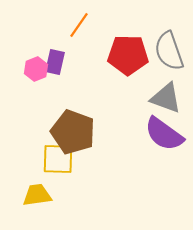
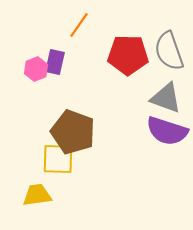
purple semicircle: moved 3 px right, 3 px up; rotated 18 degrees counterclockwise
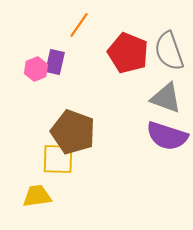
red pentagon: moved 2 px up; rotated 21 degrees clockwise
purple semicircle: moved 5 px down
yellow trapezoid: moved 1 px down
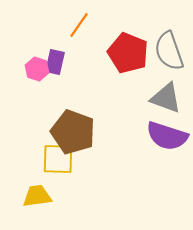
pink hexagon: moved 1 px right; rotated 20 degrees counterclockwise
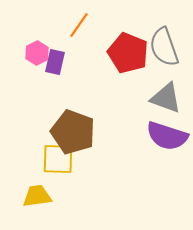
gray semicircle: moved 5 px left, 4 px up
pink hexagon: moved 16 px up; rotated 15 degrees clockwise
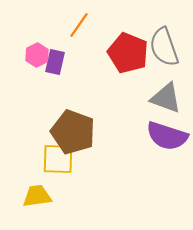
pink hexagon: moved 2 px down
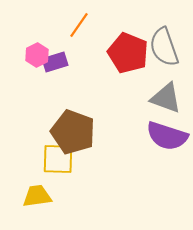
purple rectangle: rotated 60 degrees clockwise
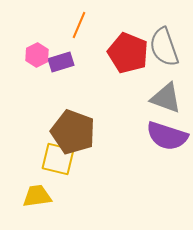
orange line: rotated 12 degrees counterclockwise
purple rectangle: moved 6 px right
yellow square: rotated 12 degrees clockwise
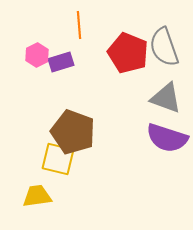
orange line: rotated 28 degrees counterclockwise
purple semicircle: moved 2 px down
